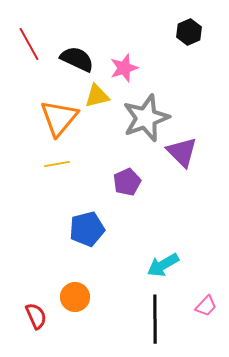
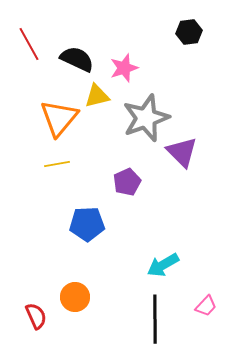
black hexagon: rotated 15 degrees clockwise
blue pentagon: moved 5 px up; rotated 12 degrees clockwise
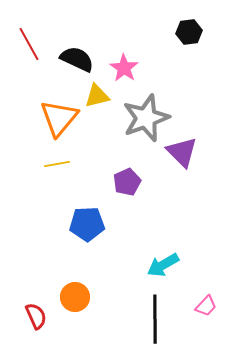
pink star: rotated 20 degrees counterclockwise
